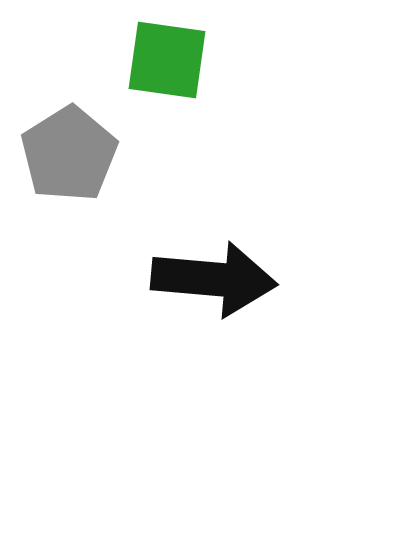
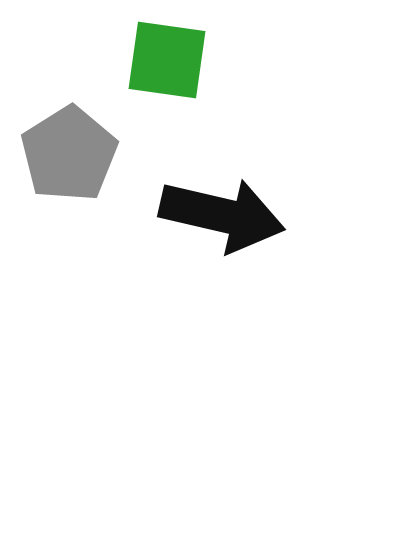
black arrow: moved 8 px right, 64 px up; rotated 8 degrees clockwise
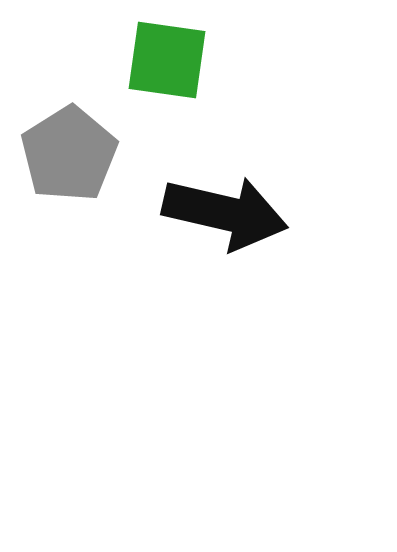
black arrow: moved 3 px right, 2 px up
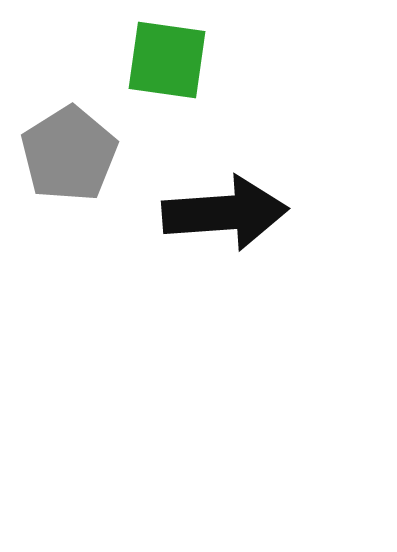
black arrow: rotated 17 degrees counterclockwise
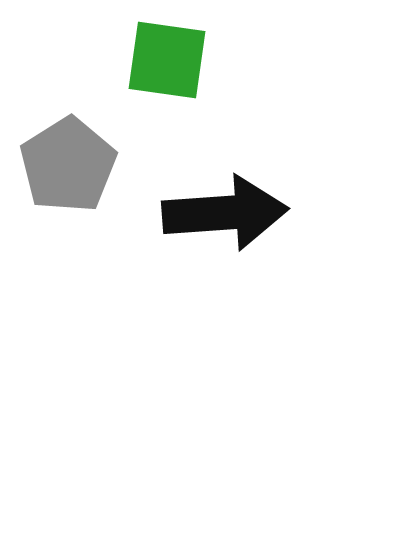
gray pentagon: moved 1 px left, 11 px down
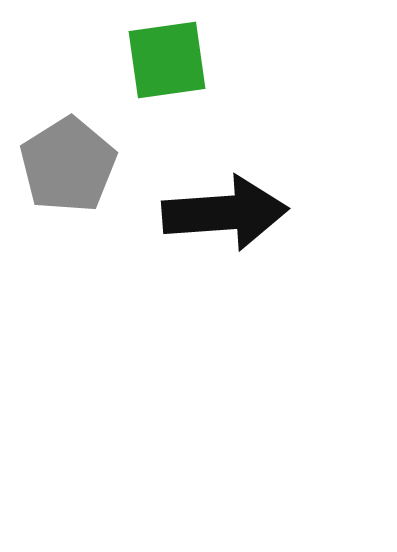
green square: rotated 16 degrees counterclockwise
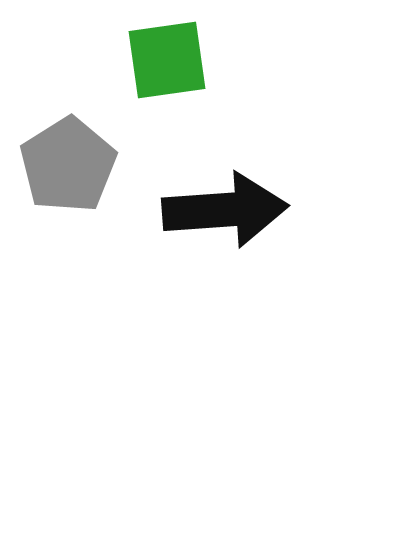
black arrow: moved 3 px up
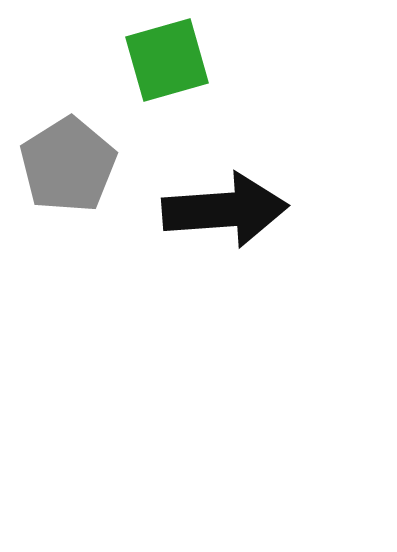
green square: rotated 8 degrees counterclockwise
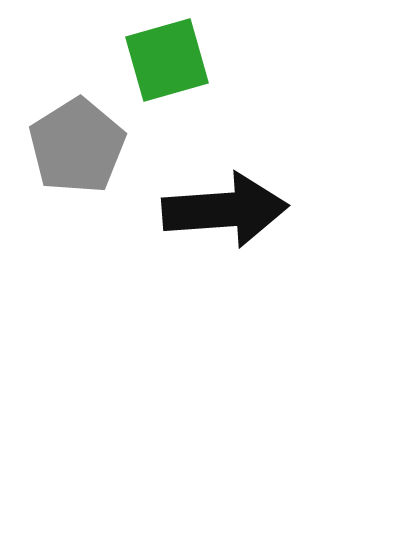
gray pentagon: moved 9 px right, 19 px up
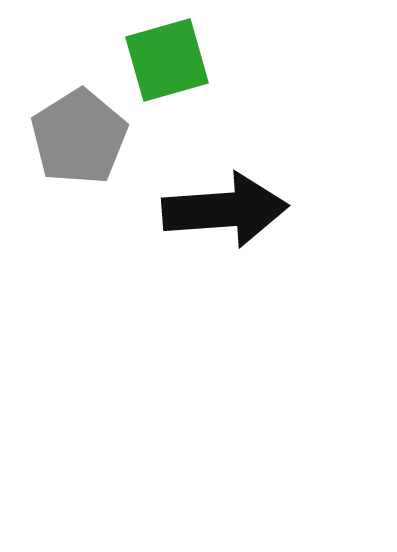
gray pentagon: moved 2 px right, 9 px up
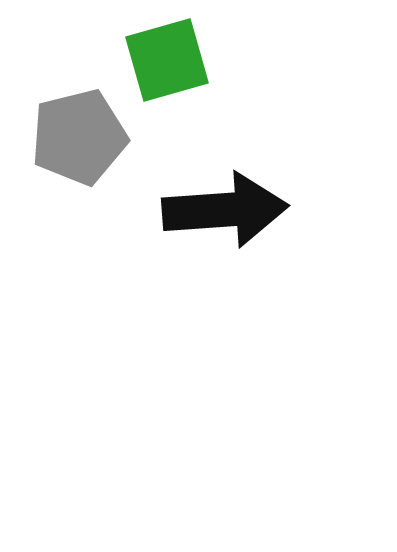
gray pentagon: rotated 18 degrees clockwise
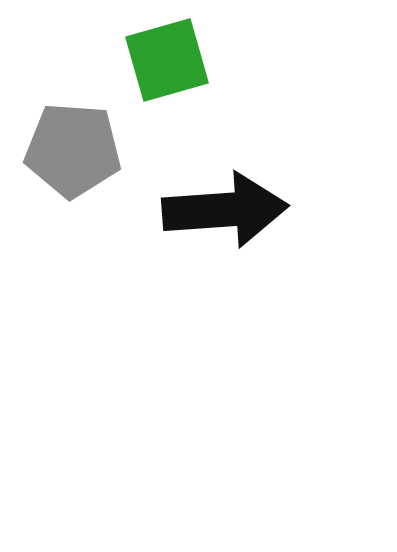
gray pentagon: moved 6 px left, 13 px down; rotated 18 degrees clockwise
